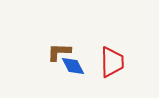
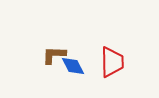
brown L-shape: moved 5 px left, 3 px down
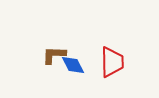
blue diamond: moved 1 px up
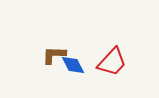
red trapezoid: rotated 44 degrees clockwise
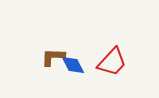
brown L-shape: moved 1 px left, 2 px down
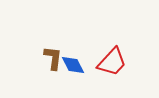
brown L-shape: moved 1 px down; rotated 95 degrees clockwise
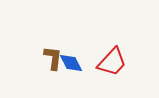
blue diamond: moved 2 px left, 2 px up
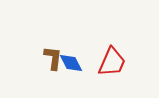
red trapezoid: rotated 20 degrees counterclockwise
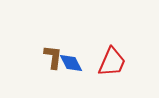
brown L-shape: moved 1 px up
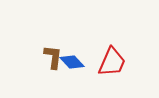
blue diamond: moved 1 px right, 1 px up; rotated 15 degrees counterclockwise
